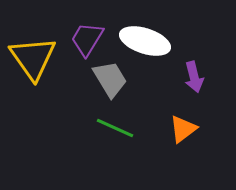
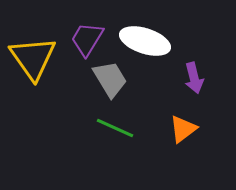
purple arrow: moved 1 px down
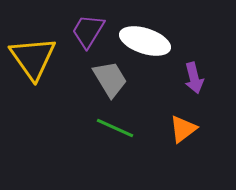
purple trapezoid: moved 1 px right, 8 px up
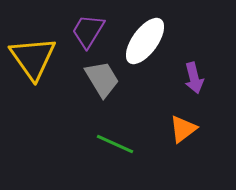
white ellipse: rotated 72 degrees counterclockwise
gray trapezoid: moved 8 px left
green line: moved 16 px down
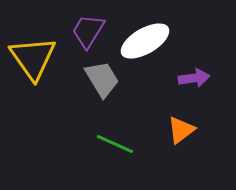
white ellipse: rotated 24 degrees clockwise
purple arrow: rotated 84 degrees counterclockwise
orange triangle: moved 2 px left, 1 px down
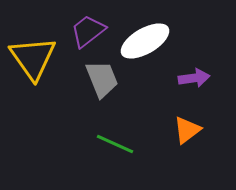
purple trapezoid: rotated 21 degrees clockwise
gray trapezoid: rotated 9 degrees clockwise
orange triangle: moved 6 px right
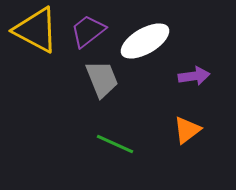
yellow triangle: moved 3 px right, 28 px up; rotated 27 degrees counterclockwise
purple arrow: moved 2 px up
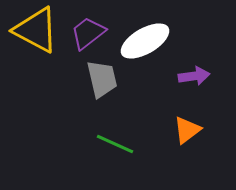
purple trapezoid: moved 2 px down
gray trapezoid: rotated 9 degrees clockwise
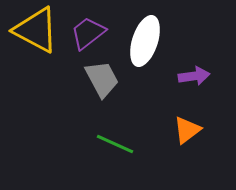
white ellipse: rotated 42 degrees counterclockwise
gray trapezoid: rotated 15 degrees counterclockwise
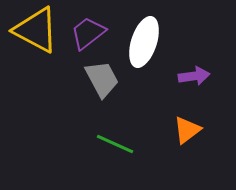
white ellipse: moved 1 px left, 1 px down
